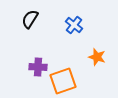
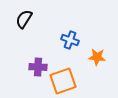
black semicircle: moved 6 px left
blue cross: moved 4 px left, 15 px down; rotated 18 degrees counterclockwise
orange star: rotated 12 degrees counterclockwise
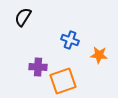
black semicircle: moved 1 px left, 2 px up
orange star: moved 2 px right, 2 px up
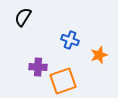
orange star: rotated 24 degrees counterclockwise
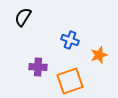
orange square: moved 7 px right
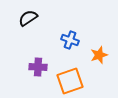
black semicircle: moved 5 px right, 1 px down; rotated 24 degrees clockwise
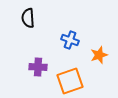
black semicircle: rotated 60 degrees counterclockwise
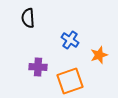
blue cross: rotated 12 degrees clockwise
